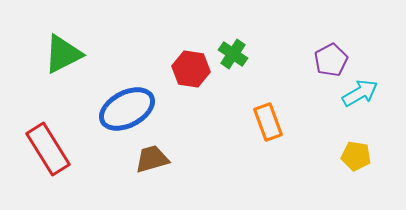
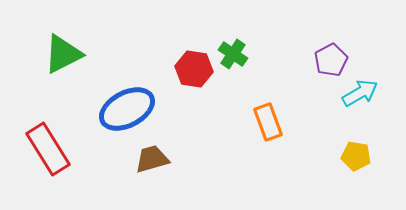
red hexagon: moved 3 px right
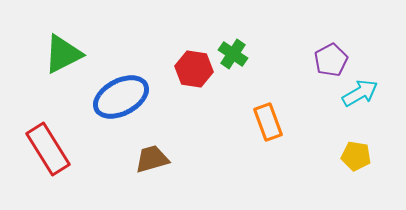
blue ellipse: moved 6 px left, 12 px up
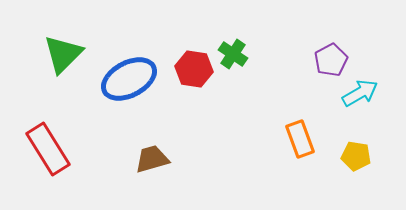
green triangle: rotated 18 degrees counterclockwise
blue ellipse: moved 8 px right, 18 px up
orange rectangle: moved 32 px right, 17 px down
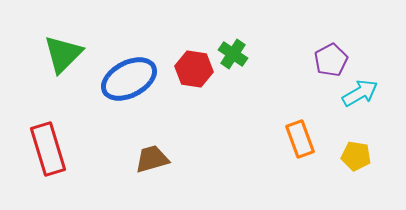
red rectangle: rotated 15 degrees clockwise
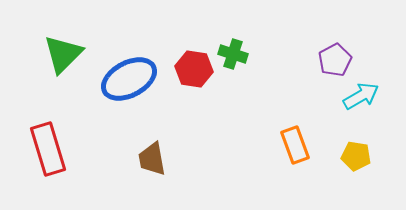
green cross: rotated 16 degrees counterclockwise
purple pentagon: moved 4 px right
cyan arrow: moved 1 px right, 3 px down
orange rectangle: moved 5 px left, 6 px down
brown trapezoid: rotated 84 degrees counterclockwise
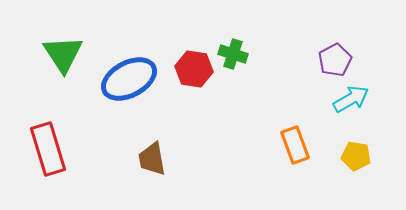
green triangle: rotated 18 degrees counterclockwise
cyan arrow: moved 10 px left, 3 px down
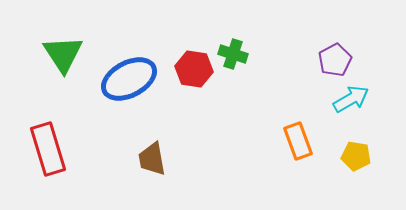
orange rectangle: moved 3 px right, 4 px up
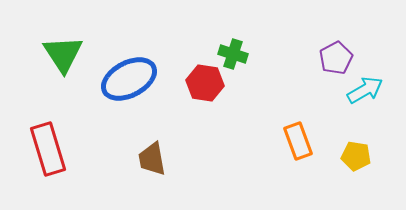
purple pentagon: moved 1 px right, 2 px up
red hexagon: moved 11 px right, 14 px down
cyan arrow: moved 14 px right, 9 px up
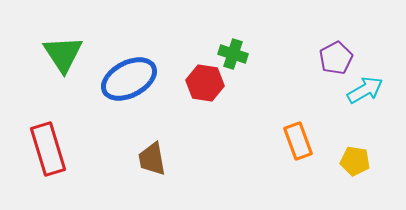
yellow pentagon: moved 1 px left, 5 px down
